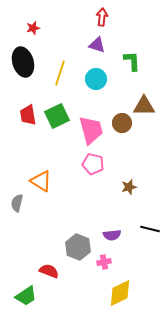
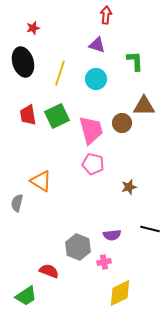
red arrow: moved 4 px right, 2 px up
green L-shape: moved 3 px right
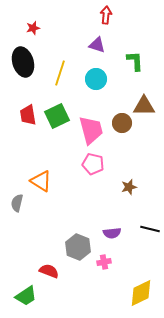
purple semicircle: moved 2 px up
yellow diamond: moved 21 px right
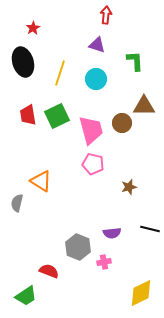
red star: rotated 16 degrees counterclockwise
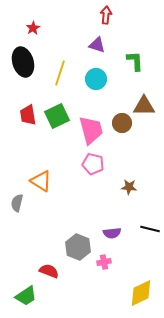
brown star: rotated 21 degrees clockwise
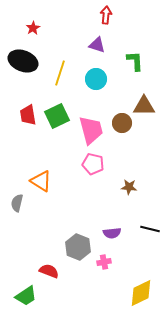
black ellipse: moved 1 px up; rotated 52 degrees counterclockwise
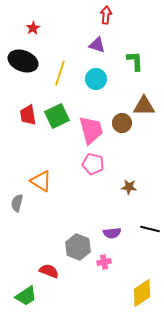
yellow diamond: moved 1 px right; rotated 8 degrees counterclockwise
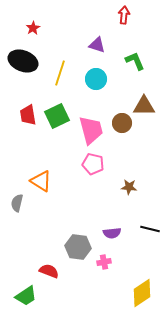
red arrow: moved 18 px right
green L-shape: rotated 20 degrees counterclockwise
gray hexagon: rotated 15 degrees counterclockwise
